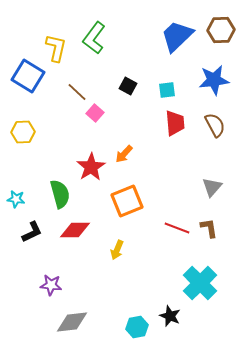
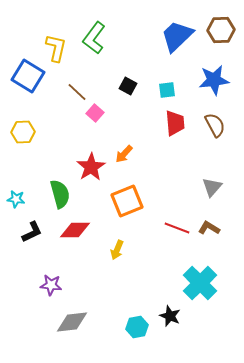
brown L-shape: rotated 50 degrees counterclockwise
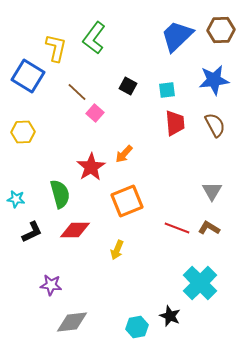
gray triangle: moved 4 px down; rotated 10 degrees counterclockwise
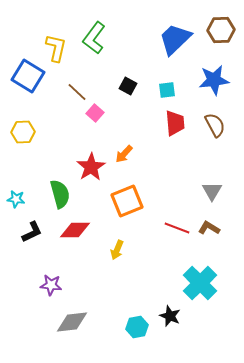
blue trapezoid: moved 2 px left, 3 px down
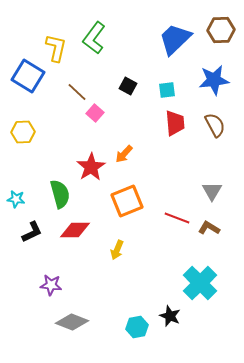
red line: moved 10 px up
gray diamond: rotated 28 degrees clockwise
